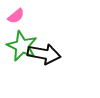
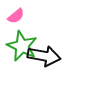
black arrow: moved 2 px down
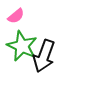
black arrow: rotated 100 degrees clockwise
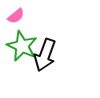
black arrow: moved 1 px right, 1 px up
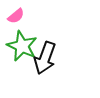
black arrow: moved 3 px down
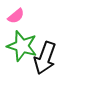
green star: rotated 8 degrees counterclockwise
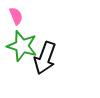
pink semicircle: rotated 72 degrees counterclockwise
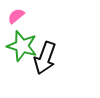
pink semicircle: rotated 108 degrees counterclockwise
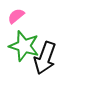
green star: moved 2 px right
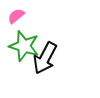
black arrow: rotated 8 degrees clockwise
